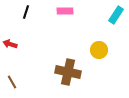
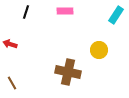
brown line: moved 1 px down
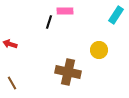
black line: moved 23 px right, 10 px down
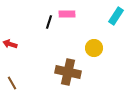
pink rectangle: moved 2 px right, 3 px down
cyan rectangle: moved 1 px down
yellow circle: moved 5 px left, 2 px up
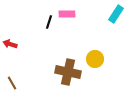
cyan rectangle: moved 2 px up
yellow circle: moved 1 px right, 11 px down
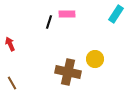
red arrow: rotated 48 degrees clockwise
